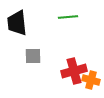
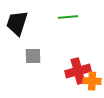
black trapezoid: rotated 24 degrees clockwise
red cross: moved 4 px right
orange cross: moved 1 px right, 1 px down; rotated 12 degrees counterclockwise
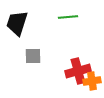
orange cross: rotated 12 degrees counterclockwise
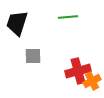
orange cross: rotated 18 degrees counterclockwise
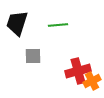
green line: moved 10 px left, 8 px down
